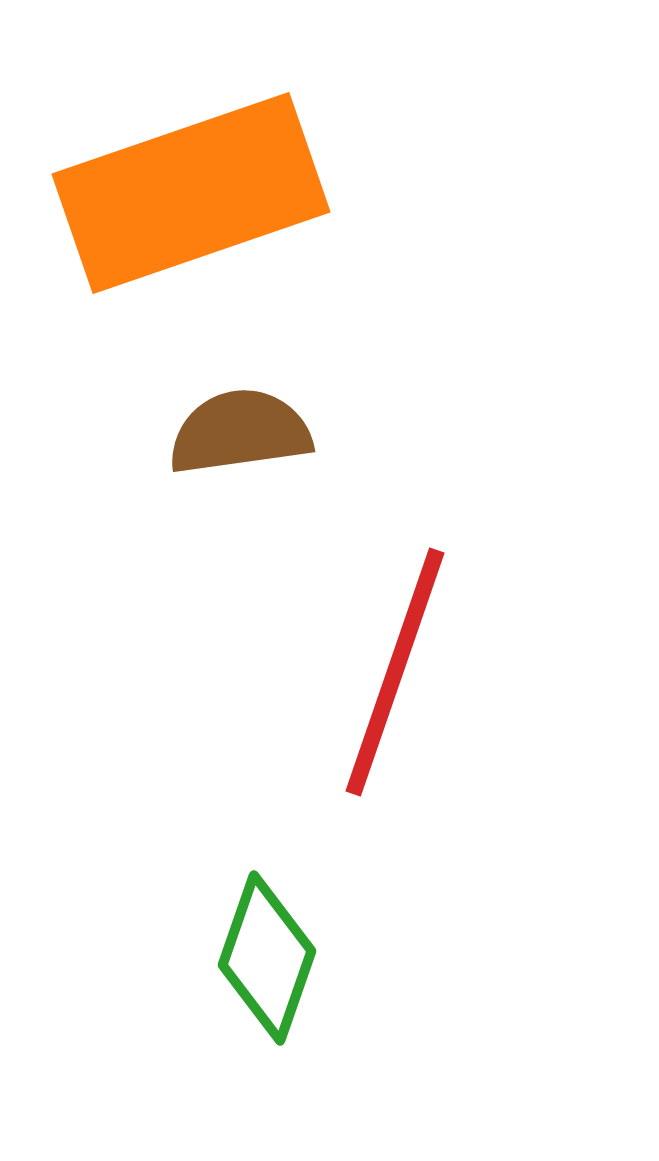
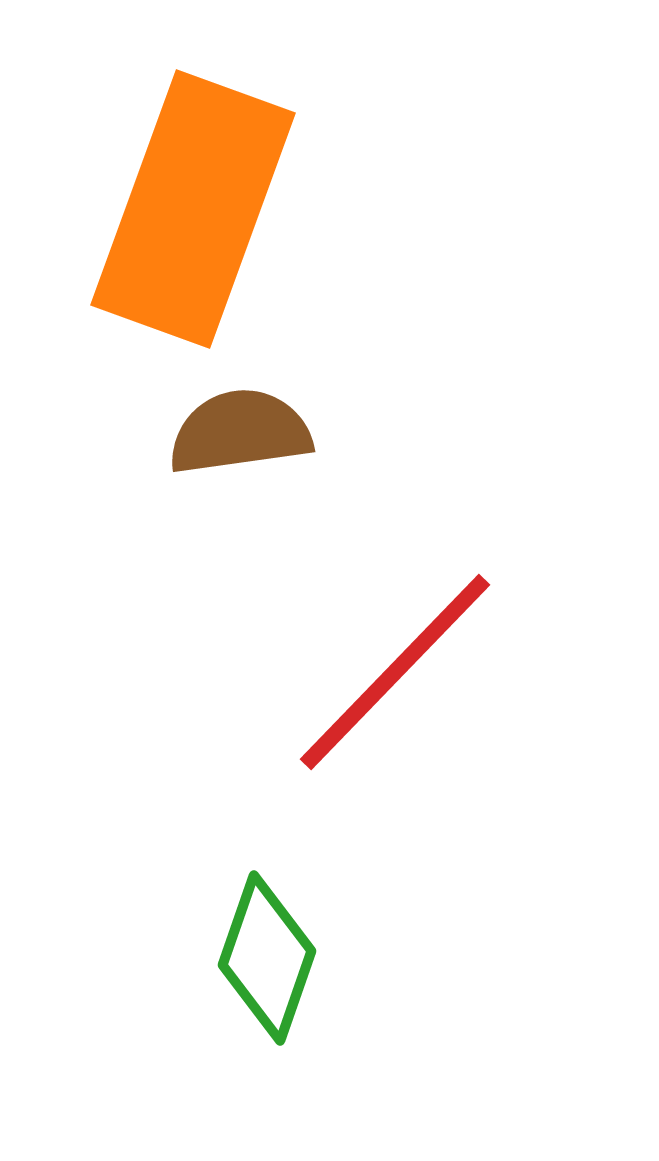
orange rectangle: moved 2 px right, 16 px down; rotated 51 degrees counterclockwise
red line: rotated 25 degrees clockwise
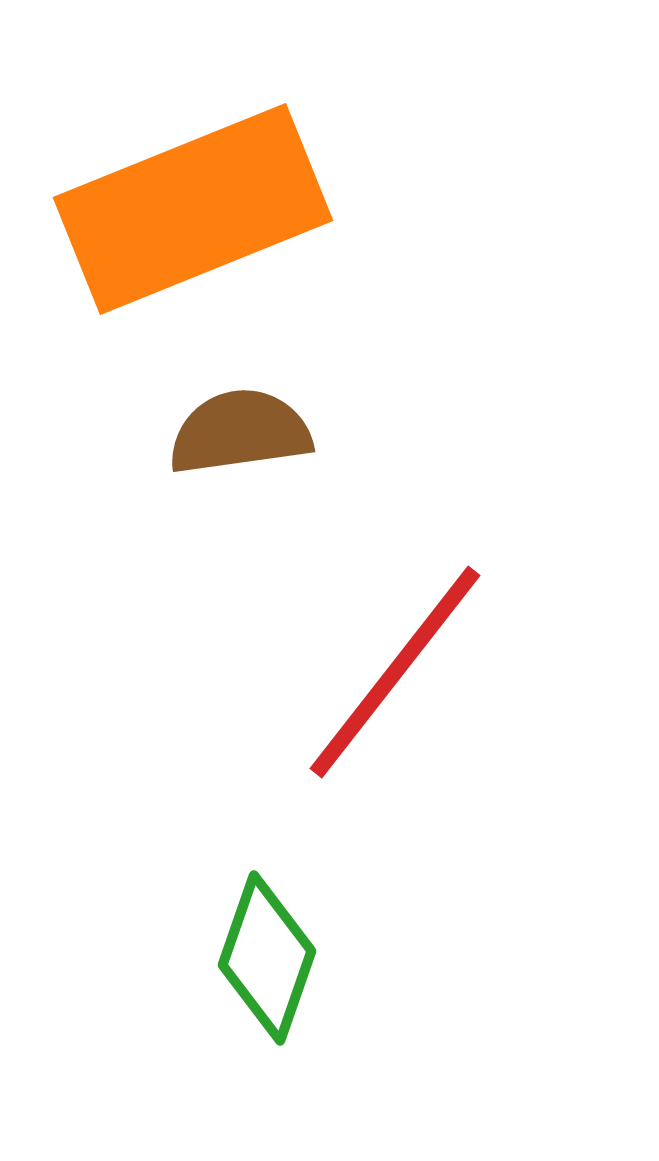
orange rectangle: rotated 48 degrees clockwise
red line: rotated 6 degrees counterclockwise
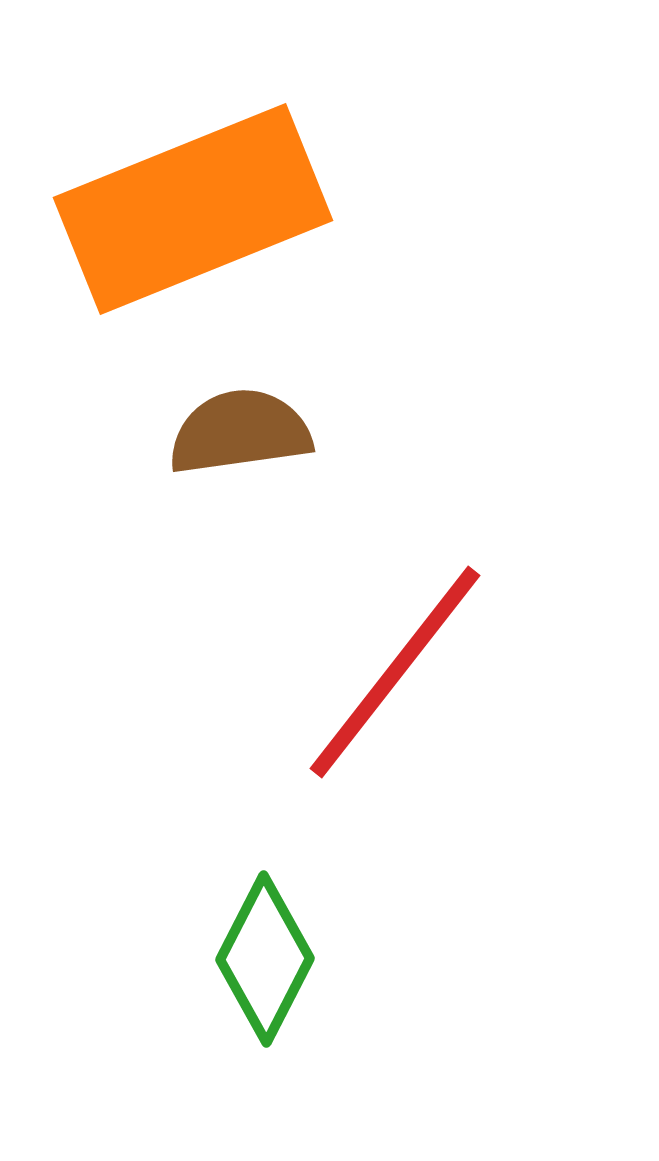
green diamond: moved 2 px left, 1 px down; rotated 8 degrees clockwise
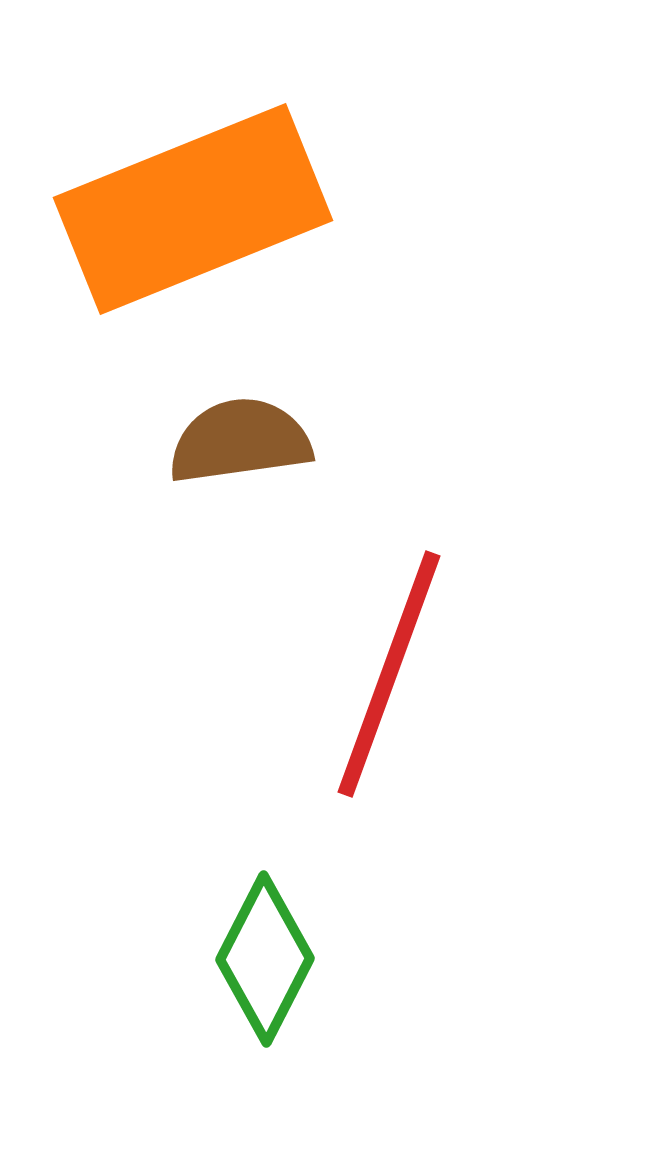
brown semicircle: moved 9 px down
red line: moved 6 px left, 2 px down; rotated 18 degrees counterclockwise
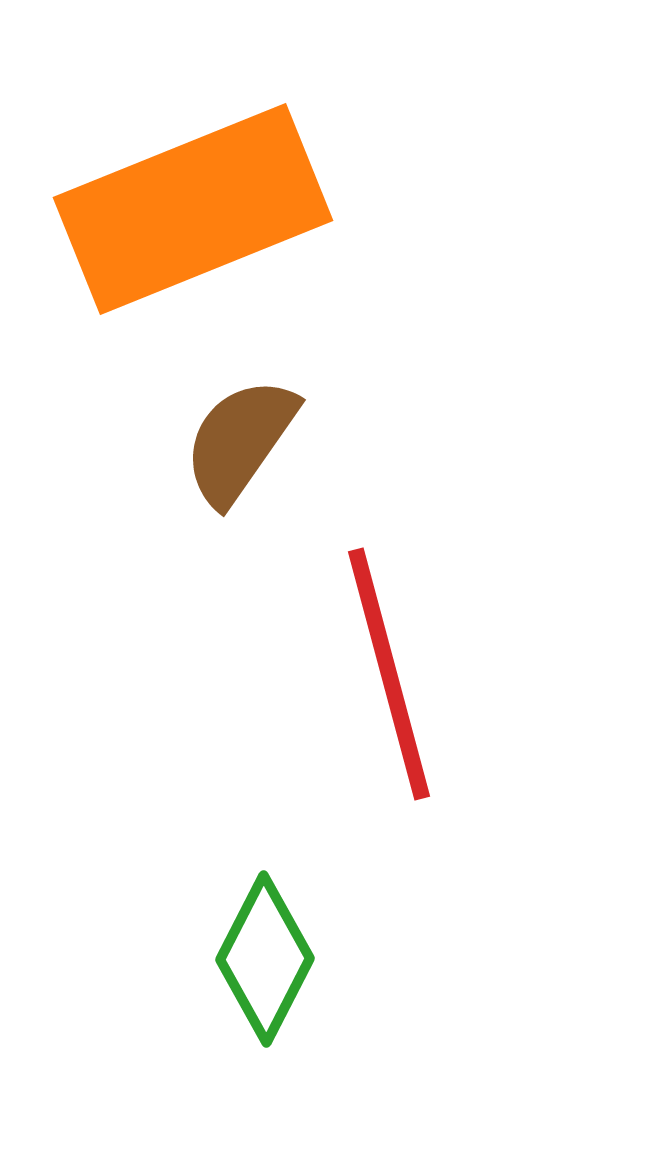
brown semicircle: rotated 47 degrees counterclockwise
red line: rotated 35 degrees counterclockwise
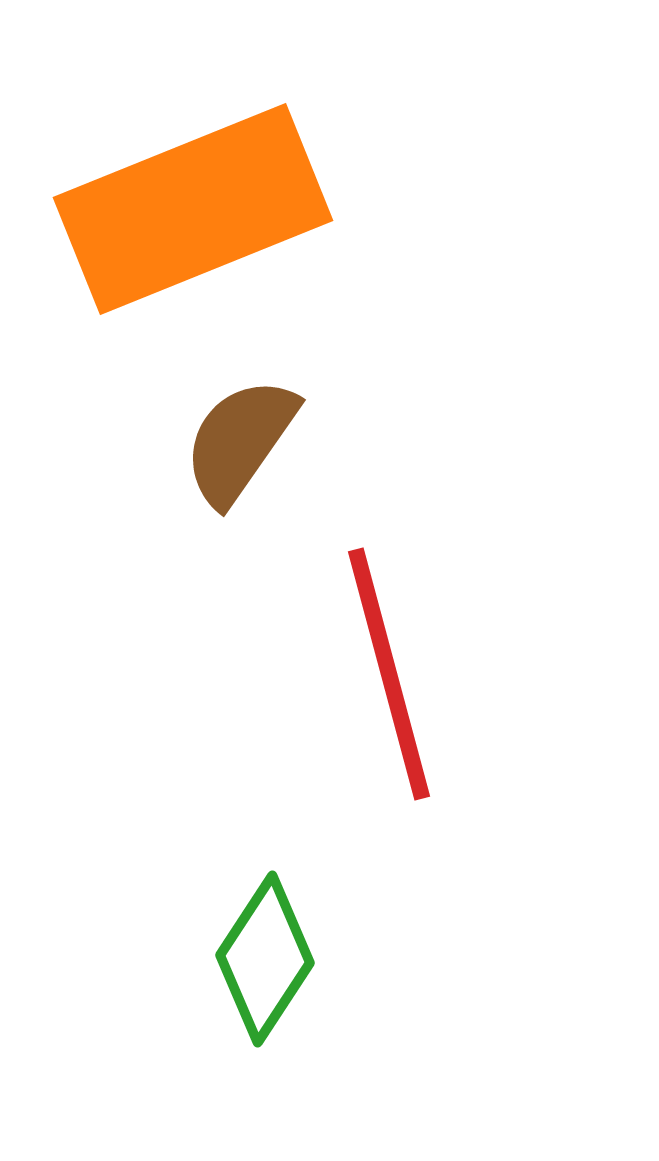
green diamond: rotated 6 degrees clockwise
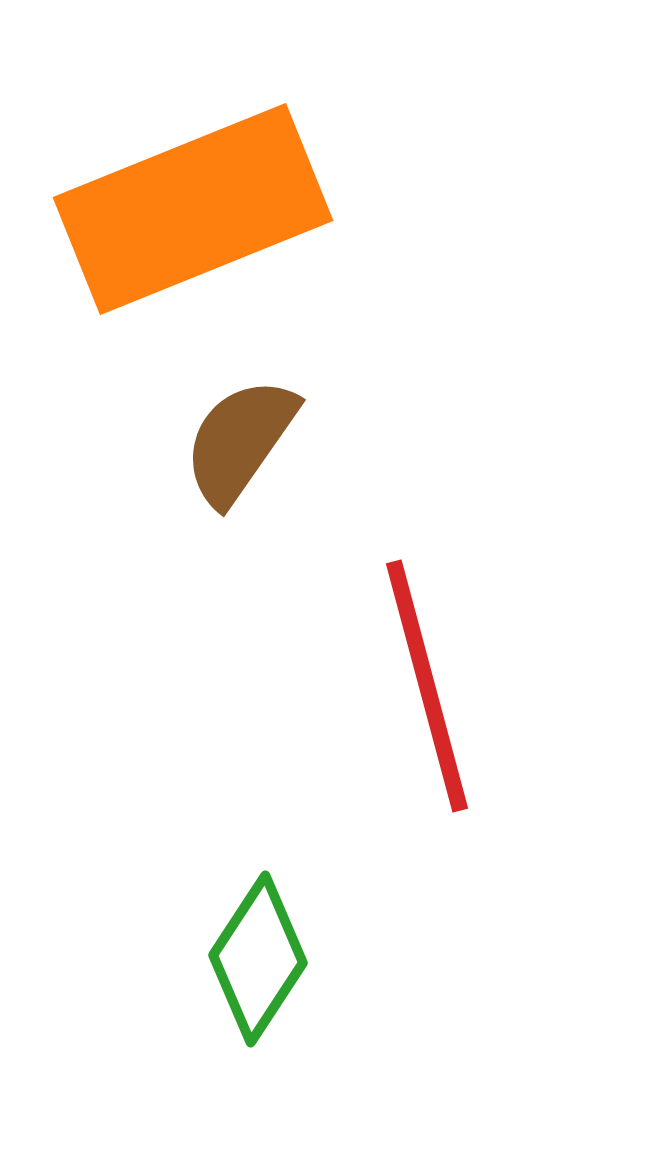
red line: moved 38 px right, 12 px down
green diamond: moved 7 px left
